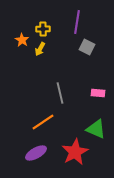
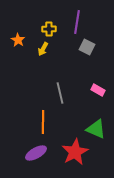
yellow cross: moved 6 px right
orange star: moved 4 px left
yellow arrow: moved 3 px right
pink rectangle: moved 3 px up; rotated 24 degrees clockwise
orange line: rotated 55 degrees counterclockwise
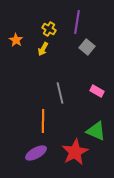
yellow cross: rotated 32 degrees clockwise
orange star: moved 2 px left
gray square: rotated 14 degrees clockwise
pink rectangle: moved 1 px left, 1 px down
orange line: moved 1 px up
green triangle: moved 2 px down
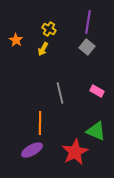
purple line: moved 11 px right
orange line: moved 3 px left, 2 px down
purple ellipse: moved 4 px left, 3 px up
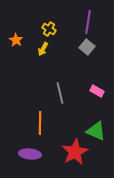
purple ellipse: moved 2 px left, 4 px down; rotated 35 degrees clockwise
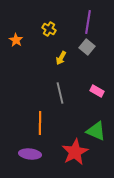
yellow arrow: moved 18 px right, 9 px down
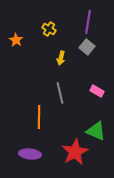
yellow arrow: rotated 16 degrees counterclockwise
orange line: moved 1 px left, 6 px up
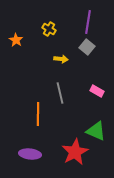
yellow arrow: moved 1 px down; rotated 96 degrees counterclockwise
orange line: moved 1 px left, 3 px up
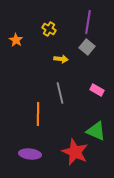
pink rectangle: moved 1 px up
red star: rotated 20 degrees counterclockwise
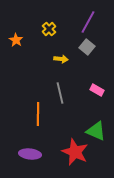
purple line: rotated 20 degrees clockwise
yellow cross: rotated 16 degrees clockwise
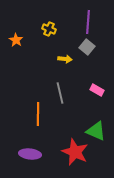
purple line: rotated 25 degrees counterclockwise
yellow cross: rotated 24 degrees counterclockwise
yellow arrow: moved 4 px right
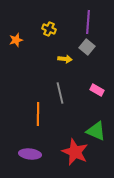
orange star: rotated 24 degrees clockwise
